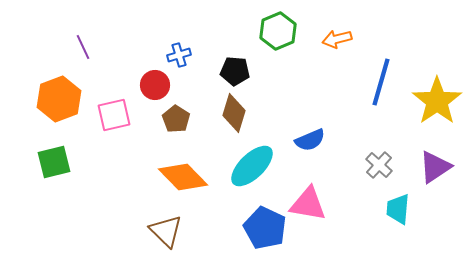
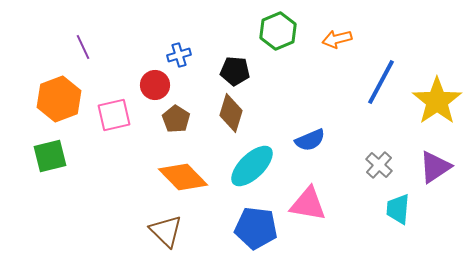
blue line: rotated 12 degrees clockwise
brown diamond: moved 3 px left
green square: moved 4 px left, 6 px up
blue pentagon: moved 9 px left; rotated 18 degrees counterclockwise
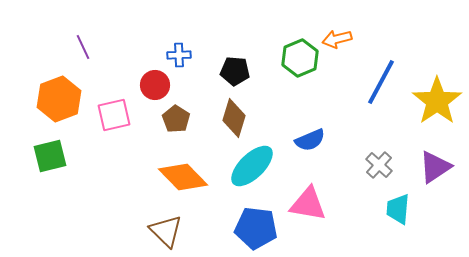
green hexagon: moved 22 px right, 27 px down
blue cross: rotated 15 degrees clockwise
brown diamond: moved 3 px right, 5 px down
